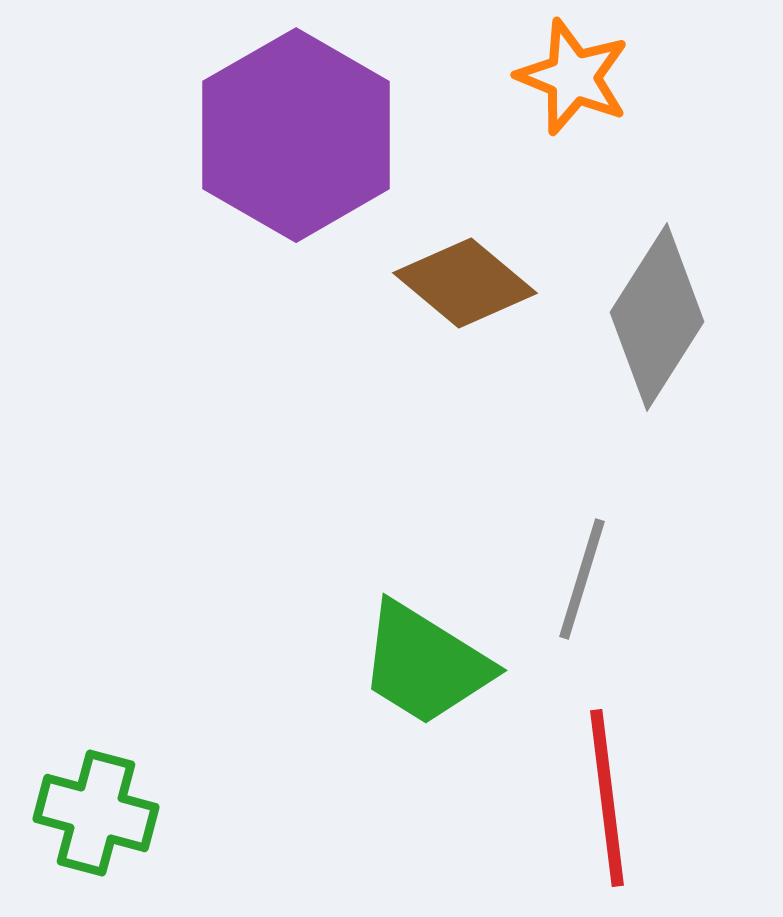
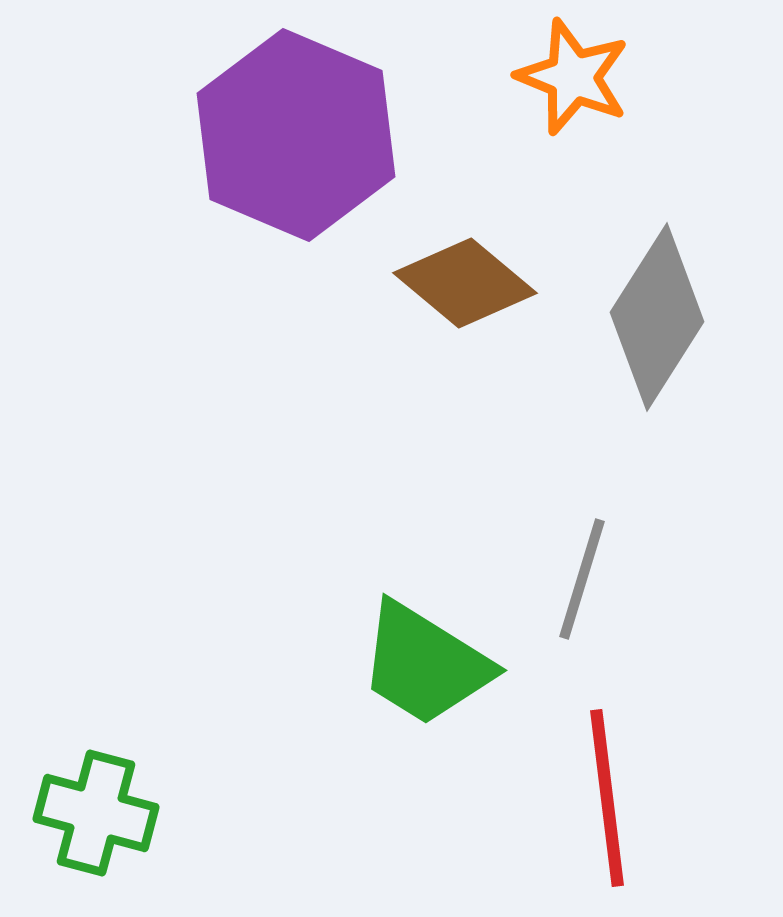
purple hexagon: rotated 7 degrees counterclockwise
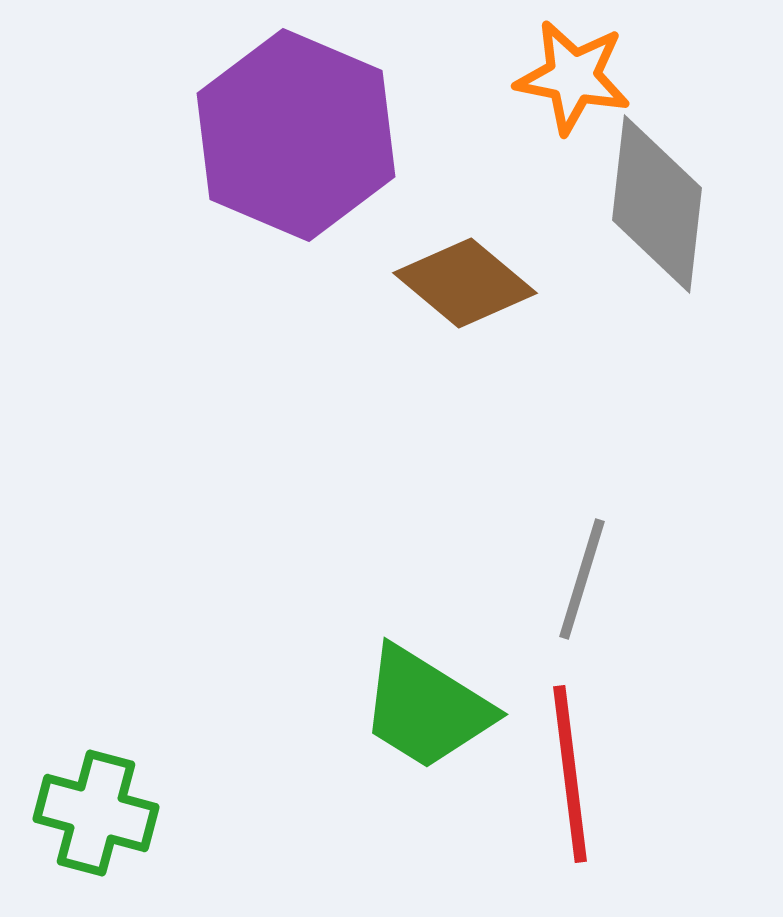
orange star: rotated 11 degrees counterclockwise
gray diamond: moved 113 px up; rotated 26 degrees counterclockwise
green trapezoid: moved 1 px right, 44 px down
red line: moved 37 px left, 24 px up
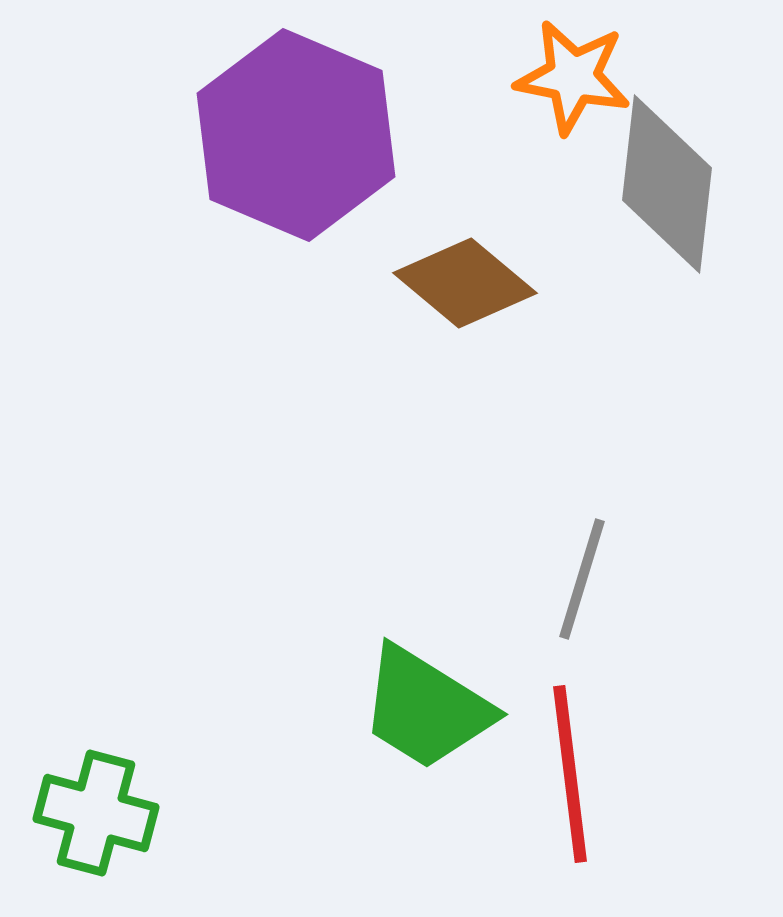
gray diamond: moved 10 px right, 20 px up
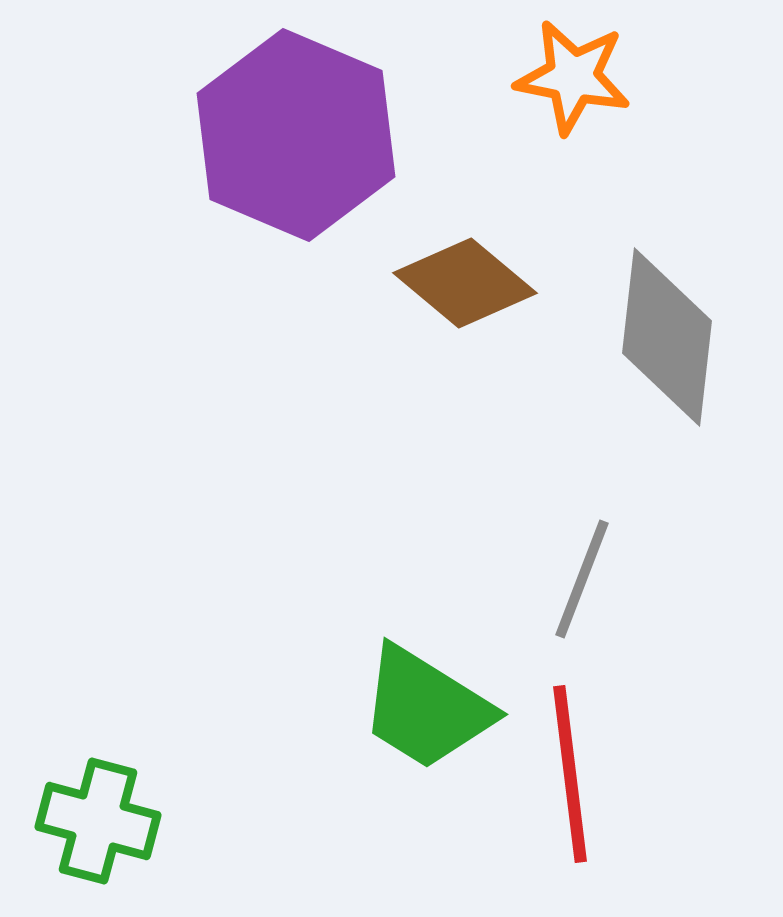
gray diamond: moved 153 px down
gray line: rotated 4 degrees clockwise
green cross: moved 2 px right, 8 px down
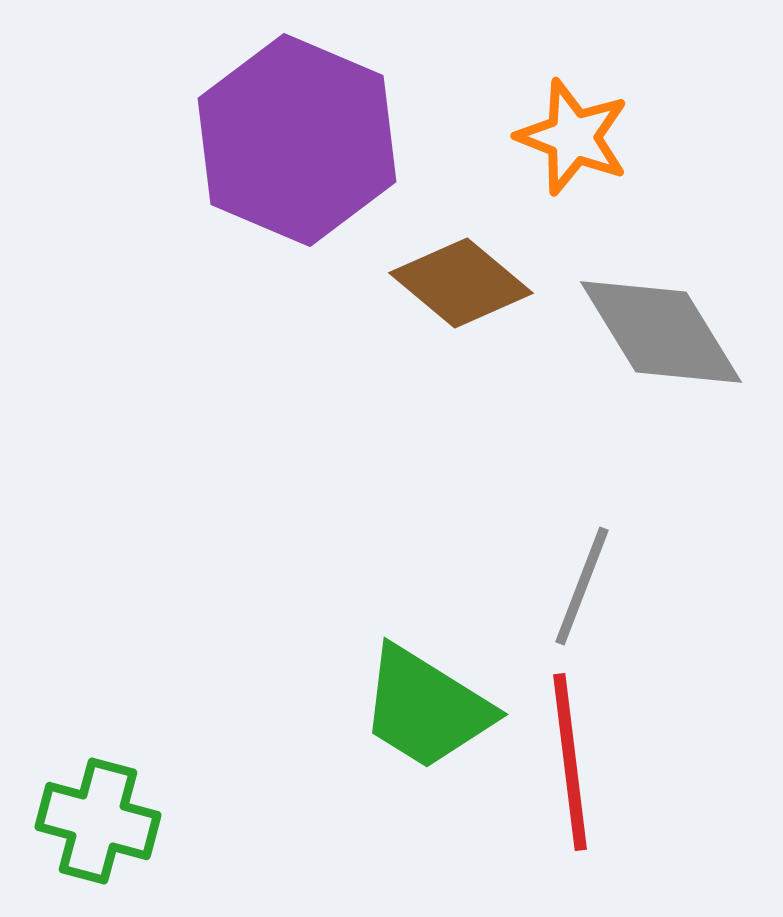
orange star: moved 60 px down; rotated 10 degrees clockwise
purple hexagon: moved 1 px right, 5 px down
brown diamond: moved 4 px left
gray diamond: moved 6 px left, 5 px up; rotated 38 degrees counterclockwise
gray line: moved 7 px down
red line: moved 12 px up
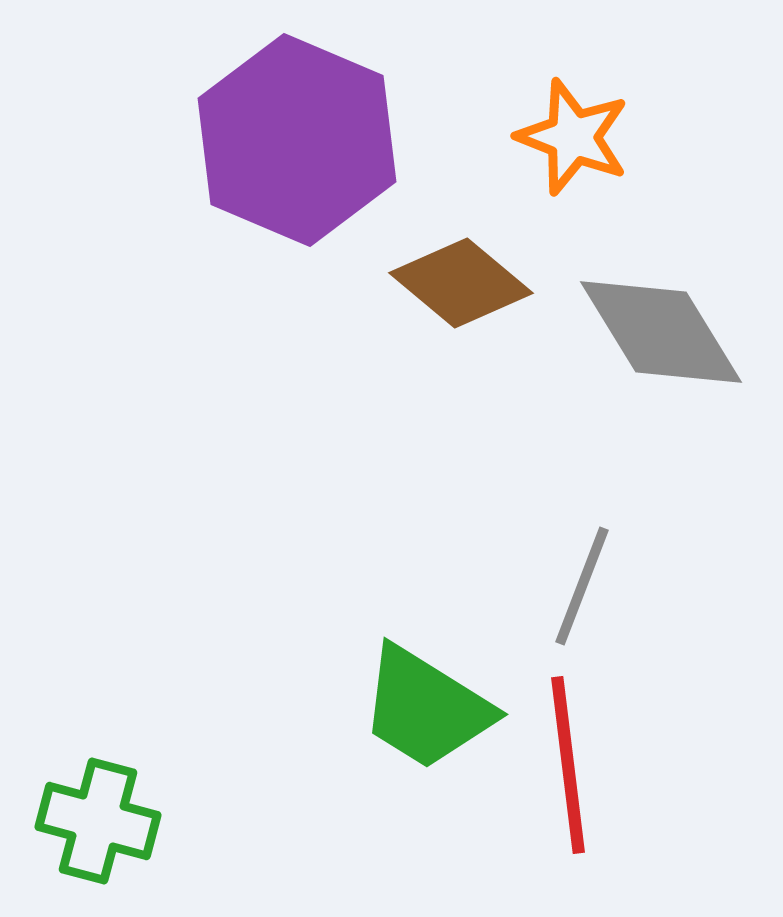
red line: moved 2 px left, 3 px down
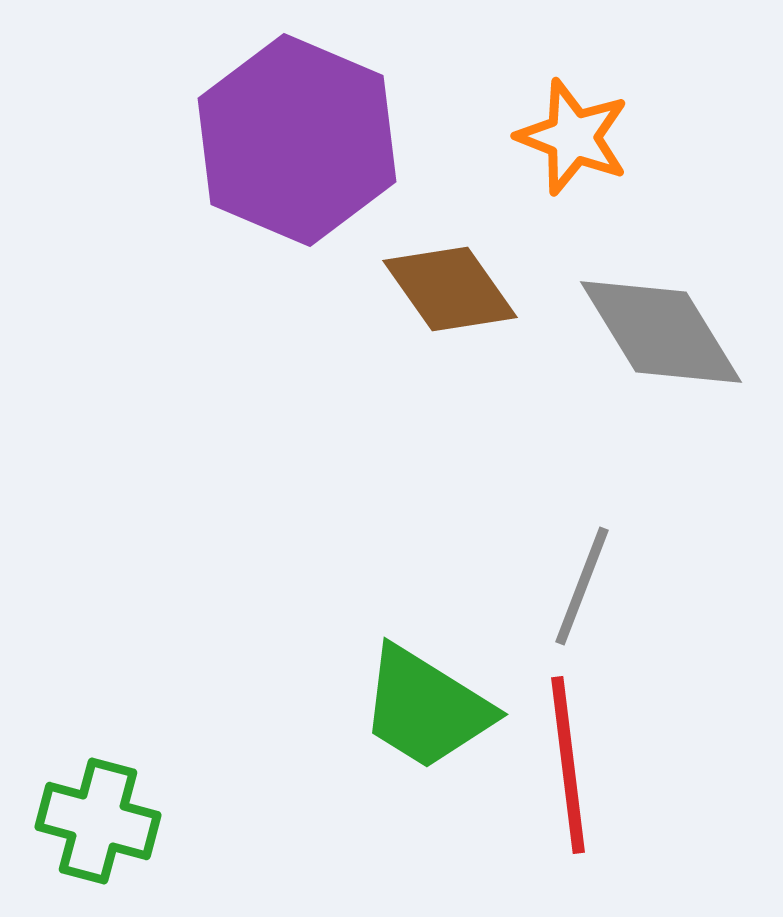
brown diamond: moved 11 px left, 6 px down; rotated 15 degrees clockwise
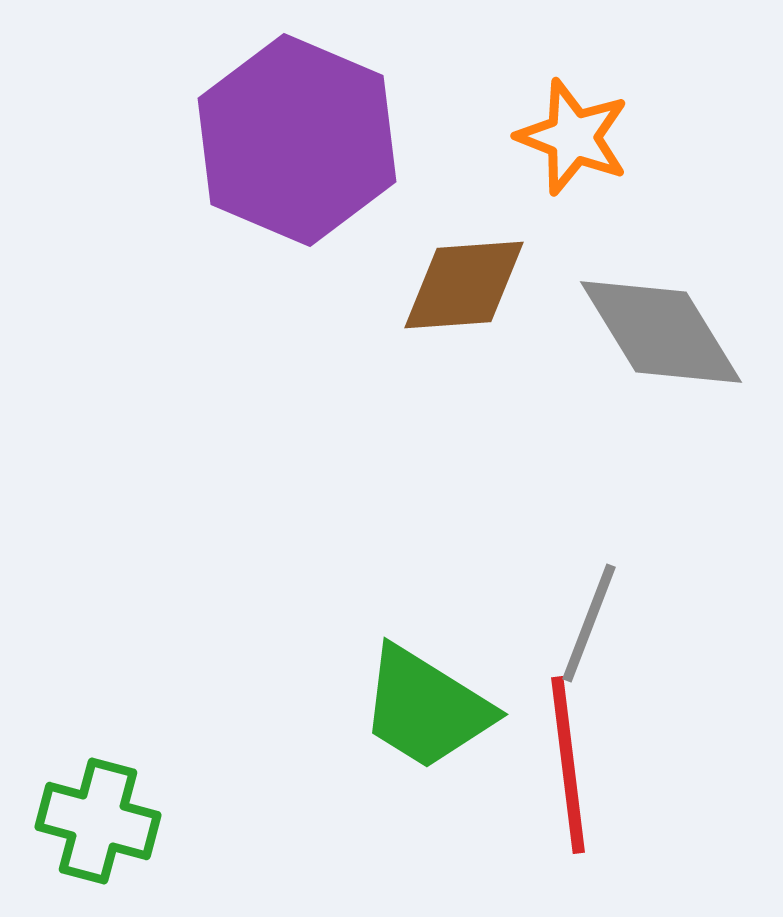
brown diamond: moved 14 px right, 4 px up; rotated 59 degrees counterclockwise
gray line: moved 7 px right, 37 px down
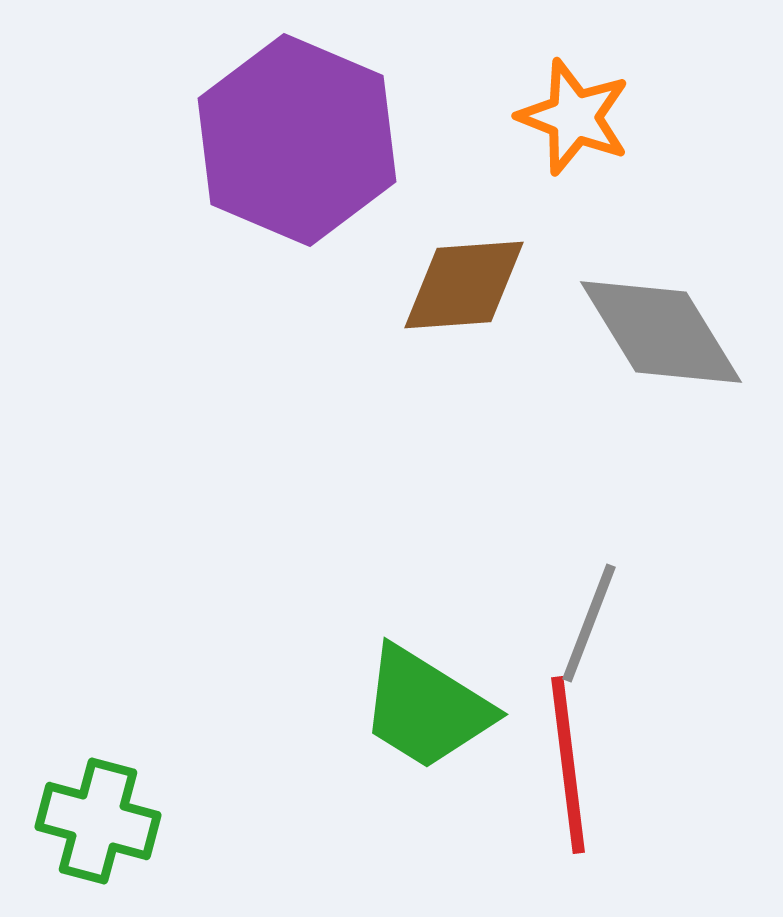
orange star: moved 1 px right, 20 px up
